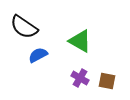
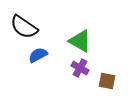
purple cross: moved 10 px up
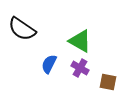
black semicircle: moved 2 px left, 2 px down
blue semicircle: moved 11 px right, 9 px down; rotated 36 degrees counterclockwise
brown square: moved 1 px right, 1 px down
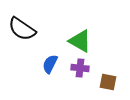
blue semicircle: moved 1 px right
purple cross: rotated 24 degrees counterclockwise
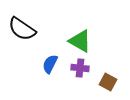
brown square: rotated 18 degrees clockwise
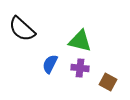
black semicircle: rotated 8 degrees clockwise
green triangle: rotated 15 degrees counterclockwise
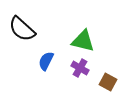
green triangle: moved 3 px right
blue semicircle: moved 4 px left, 3 px up
purple cross: rotated 24 degrees clockwise
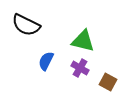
black semicircle: moved 4 px right, 4 px up; rotated 16 degrees counterclockwise
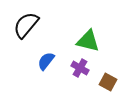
black semicircle: rotated 104 degrees clockwise
green triangle: moved 5 px right
blue semicircle: rotated 12 degrees clockwise
